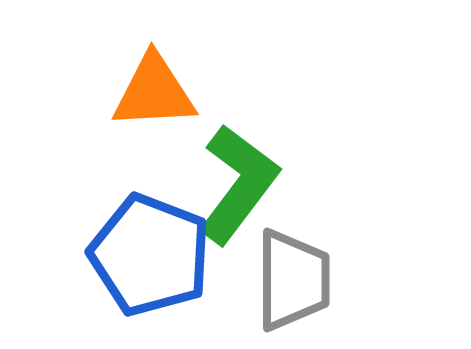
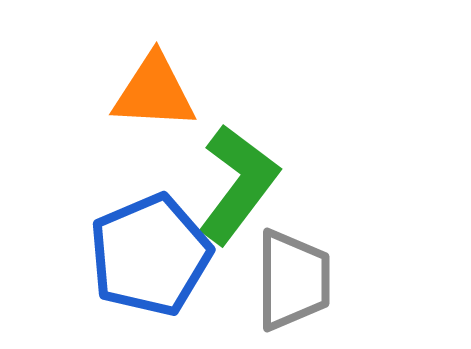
orange triangle: rotated 6 degrees clockwise
blue pentagon: rotated 28 degrees clockwise
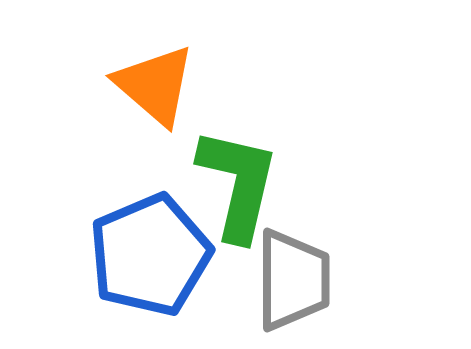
orange triangle: moved 1 px right, 7 px up; rotated 38 degrees clockwise
green L-shape: rotated 24 degrees counterclockwise
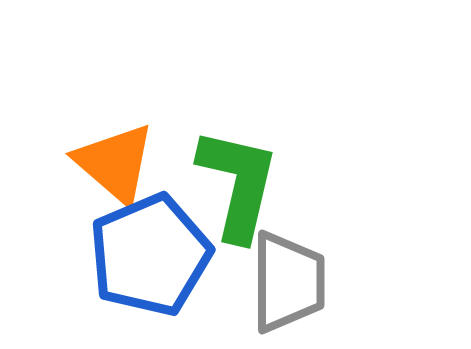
orange triangle: moved 40 px left, 78 px down
gray trapezoid: moved 5 px left, 2 px down
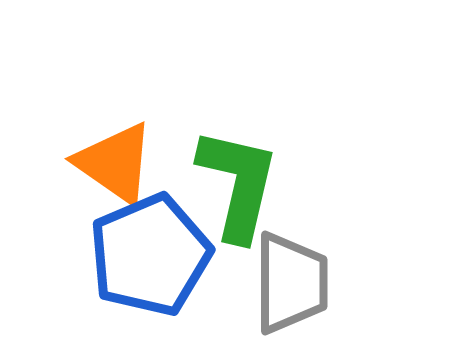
orange triangle: rotated 6 degrees counterclockwise
gray trapezoid: moved 3 px right, 1 px down
